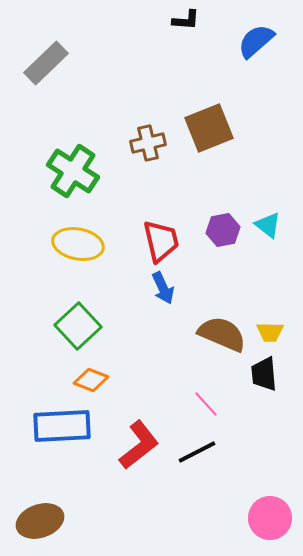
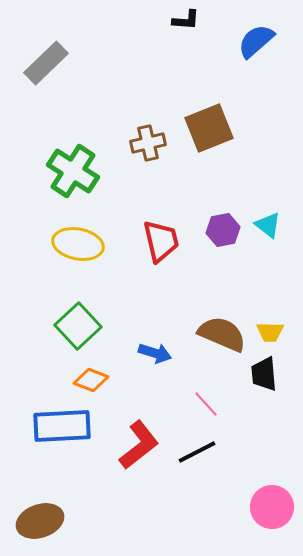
blue arrow: moved 8 px left, 65 px down; rotated 48 degrees counterclockwise
pink circle: moved 2 px right, 11 px up
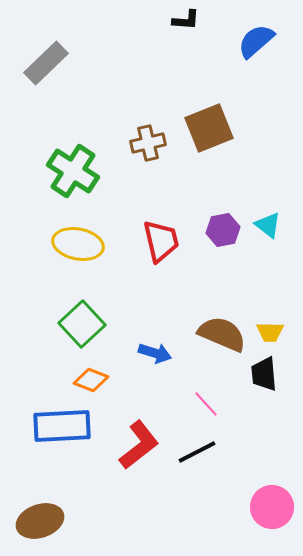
green square: moved 4 px right, 2 px up
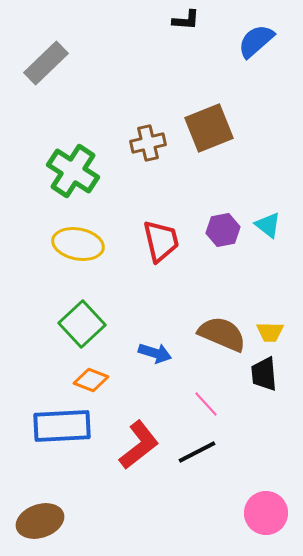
pink circle: moved 6 px left, 6 px down
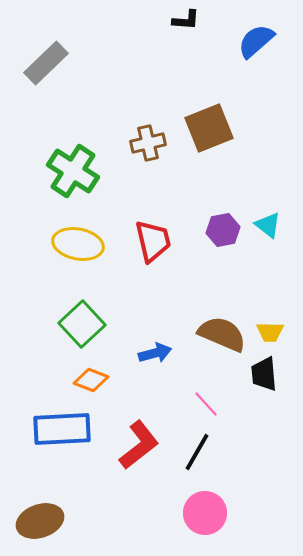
red trapezoid: moved 8 px left
blue arrow: rotated 32 degrees counterclockwise
blue rectangle: moved 3 px down
black line: rotated 33 degrees counterclockwise
pink circle: moved 61 px left
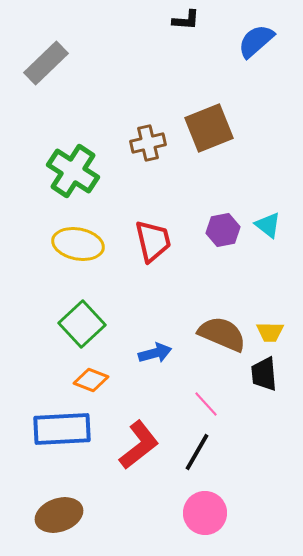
brown ellipse: moved 19 px right, 6 px up
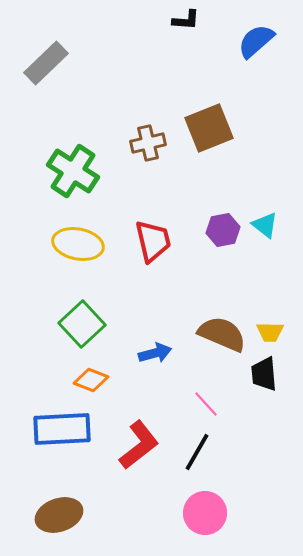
cyan triangle: moved 3 px left
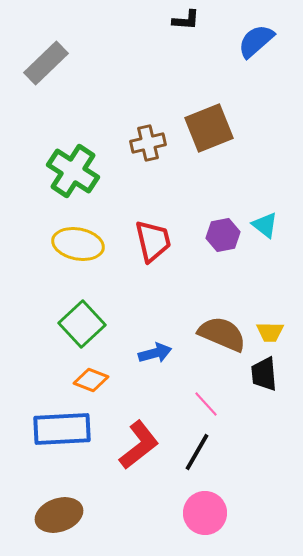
purple hexagon: moved 5 px down
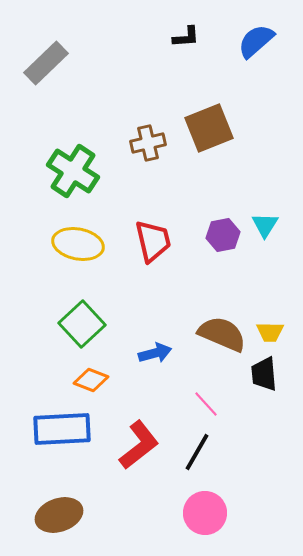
black L-shape: moved 17 px down; rotated 8 degrees counterclockwise
cyan triangle: rotated 24 degrees clockwise
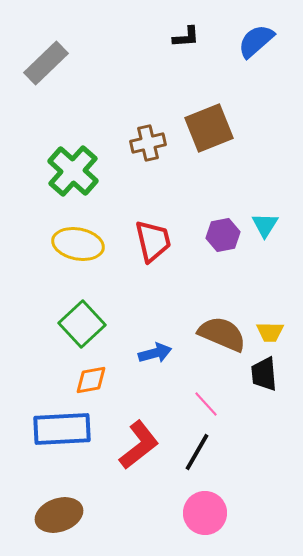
green cross: rotated 9 degrees clockwise
orange diamond: rotated 32 degrees counterclockwise
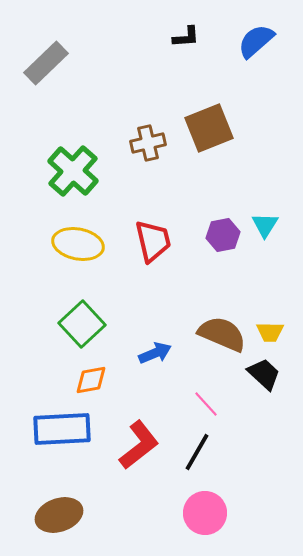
blue arrow: rotated 8 degrees counterclockwise
black trapezoid: rotated 138 degrees clockwise
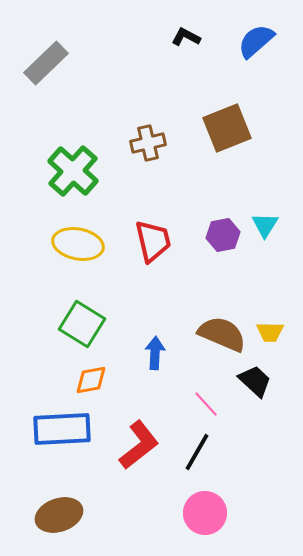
black L-shape: rotated 148 degrees counterclockwise
brown square: moved 18 px right
green square: rotated 15 degrees counterclockwise
blue arrow: rotated 64 degrees counterclockwise
black trapezoid: moved 9 px left, 7 px down
